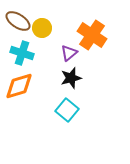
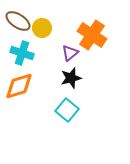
purple triangle: moved 1 px right
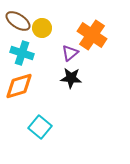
black star: rotated 20 degrees clockwise
cyan square: moved 27 px left, 17 px down
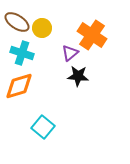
brown ellipse: moved 1 px left, 1 px down
black star: moved 7 px right, 2 px up
cyan square: moved 3 px right
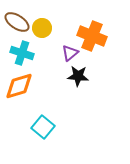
orange cross: moved 1 px down; rotated 12 degrees counterclockwise
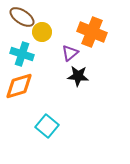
brown ellipse: moved 5 px right, 5 px up
yellow circle: moved 4 px down
orange cross: moved 4 px up
cyan cross: moved 1 px down
cyan square: moved 4 px right, 1 px up
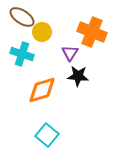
purple triangle: rotated 18 degrees counterclockwise
orange diamond: moved 23 px right, 4 px down
cyan square: moved 9 px down
